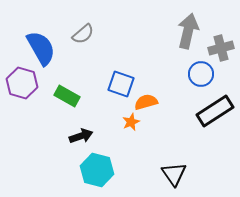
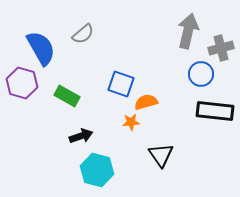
black rectangle: rotated 39 degrees clockwise
orange star: rotated 18 degrees clockwise
black triangle: moved 13 px left, 19 px up
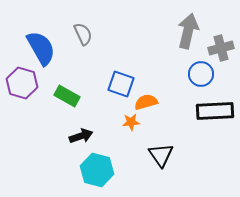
gray semicircle: rotated 75 degrees counterclockwise
black rectangle: rotated 9 degrees counterclockwise
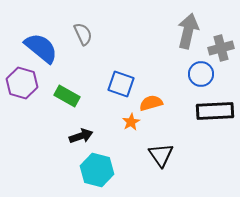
blue semicircle: rotated 21 degrees counterclockwise
orange semicircle: moved 5 px right, 1 px down
orange star: rotated 24 degrees counterclockwise
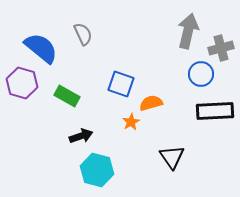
black triangle: moved 11 px right, 2 px down
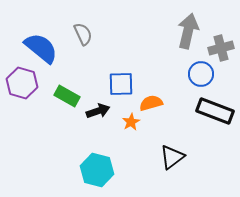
blue square: rotated 20 degrees counterclockwise
black rectangle: rotated 24 degrees clockwise
black arrow: moved 17 px right, 25 px up
black triangle: rotated 28 degrees clockwise
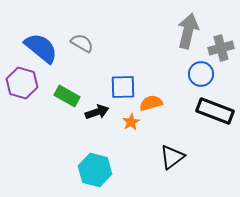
gray semicircle: moved 1 px left, 9 px down; rotated 35 degrees counterclockwise
blue square: moved 2 px right, 3 px down
black arrow: moved 1 px left, 1 px down
cyan hexagon: moved 2 px left
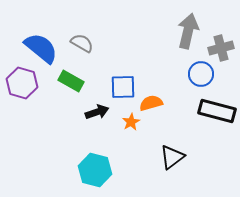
green rectangle: moved 4 px right, 15 px up
black rectangle: moved 2 px right; rotated 6 degrees counterclockwise
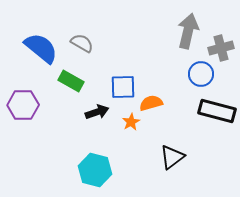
purple hexagon: moved 1 px right, 22 px down; rotated 16 degrees counterclockwise
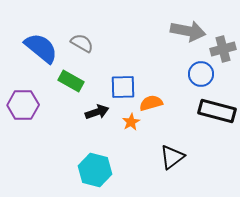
gray arrow: rotated 88 degrees clockwise
gray cross: moved 2 px right, 1 px down
